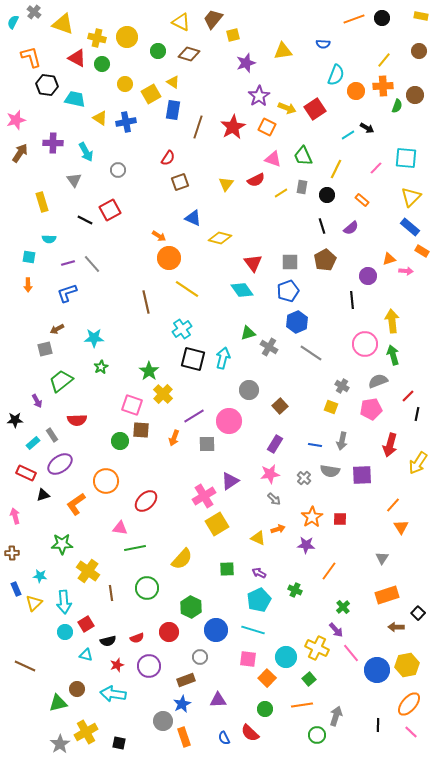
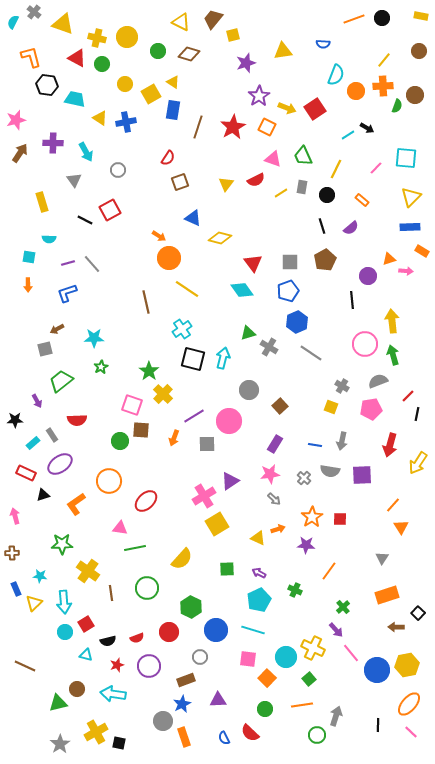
blue rectangle at (410, 227): rotated 42 degrees counterclockwise
orange circle at (106, 481): moved 3 px right
yellow cross at (317, 648): moved 4 px left
yellow cross at (86, 732): moved 10 px right
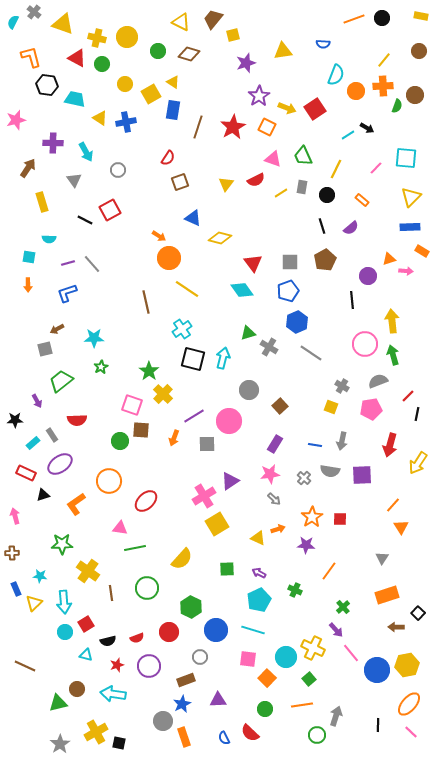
brown arrow at (20, 153): moved 8 px right, 15 px down
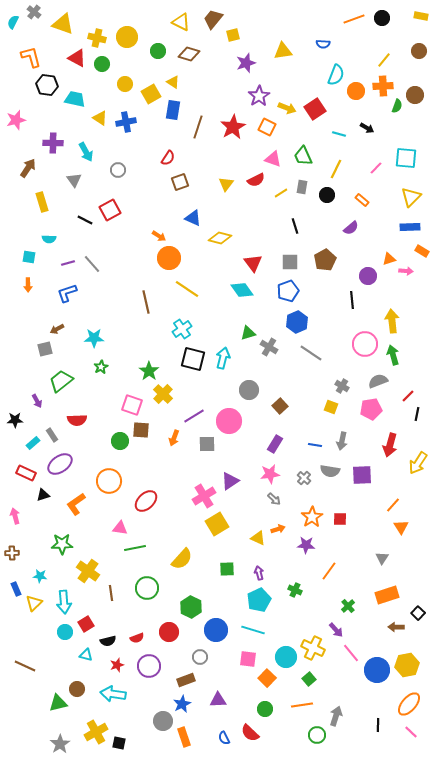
cyan line at (348, 135): moved 9 px left, 1 px up; rotated 48 degrees clockwise
black line at (322, 226): moved 27 px left
purple arrow at (259, 573): rotated 48 degrees clockwise
green cross at (343, 607): moved 5 px right, 1 px up
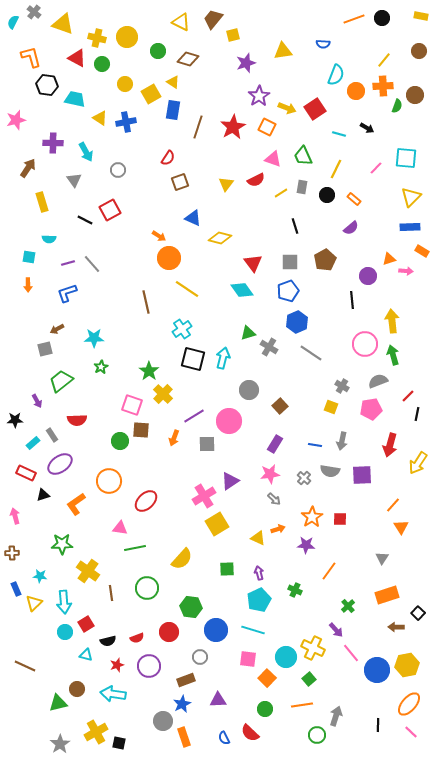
brown diamond at (189, 54): moved 1 px left, 5 px down
orange rectangle at (362, 200): moved 8 px left, 1 px up
green hexagon at (191, 607): rotated 20 degrees counterclockwise
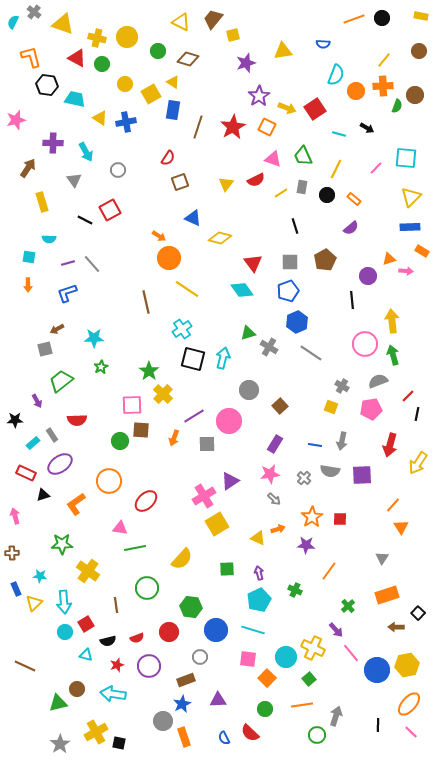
pink square at (132, 405): rotated 20 degrees counterclockwise
brown line at (111, 593): moved 5 px right, 12 px down
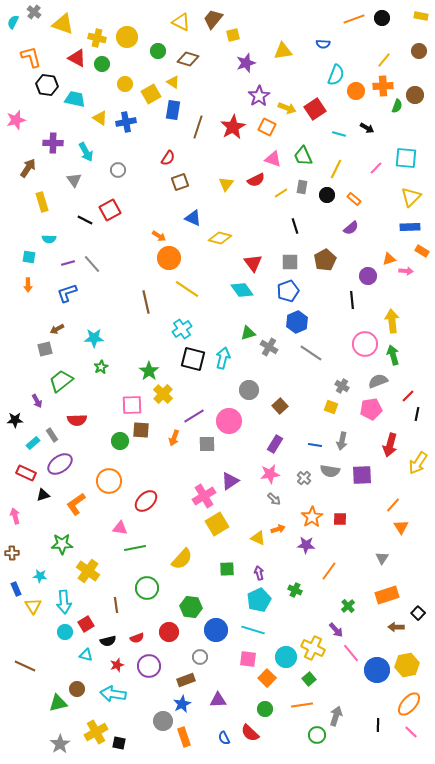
yellow triangle at (34, 603): moved 1 px left, 3 px down; rotated 18 degrees counterclockwise
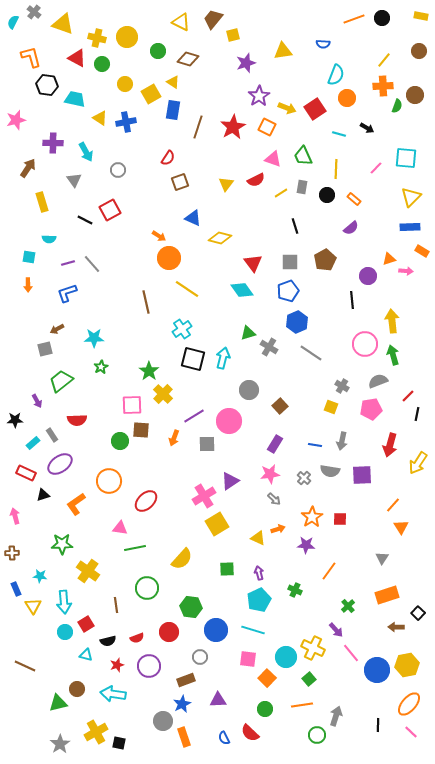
orange circle at (356, 91): moved 9 px left, 7 px down
yellow line at (336, 169): rotated 24 degrees counterclockwise
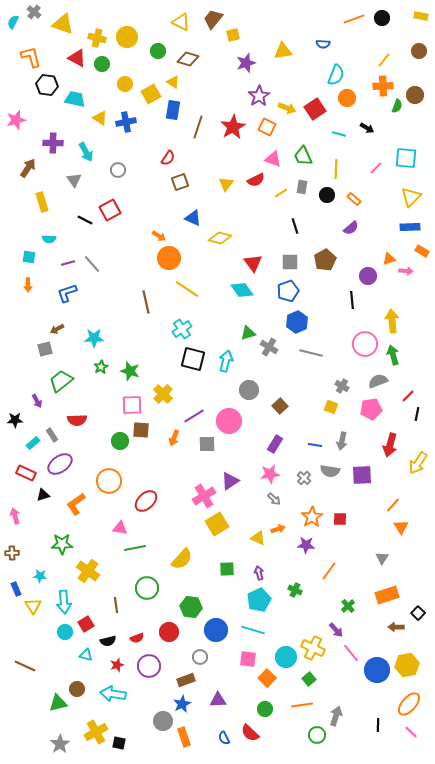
gray line at (311, 353): rotated 20 degrees counterclockwise
cyan arrow at (223, 358): moved 3 px right, 3 px down
green star at (149, 371): moved 19 px left; rotated 18 degrees counterclockwise
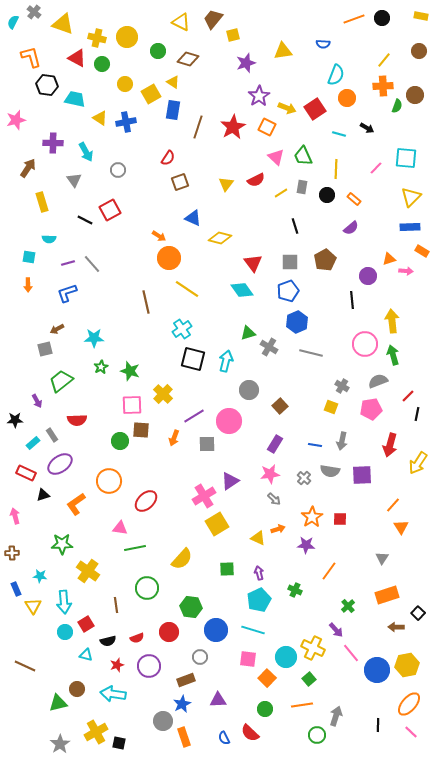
pink triangle at (273, 159): moved 3 px right, 2 px up; rotated 24 degrees clockwise
